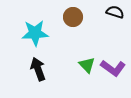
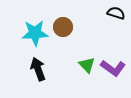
black semicircle: moved 1 px right, 1 px down
brown circle: moved 10 px left, 10 px down
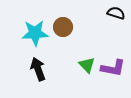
purple L-shape: rotated 25 degrees counterclockwise
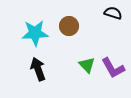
black semicircle: moved 3 px left
brown circle: moved 6 px right, 1 px up
purple L-shape: rotated 50 degrees clockwise
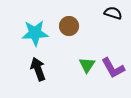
green triangle: rotated 18 degrees clockwise
